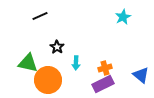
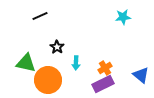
cyan star: rotated 21 degrees clockwise
green triangle: moved 2 px left
orange cross: rotated 16 degrees counterclockwise
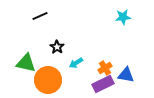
cyan arrow: rotated 56 degrees clockwise
blue triangle: moved 15 px left; rotated 30 degrees counterclockwise
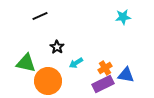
orange circle: moved 1 px down
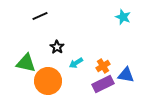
cyan star: rotated 28 degrees clockwise
orange cross: moved 2 px left, 2 px up
